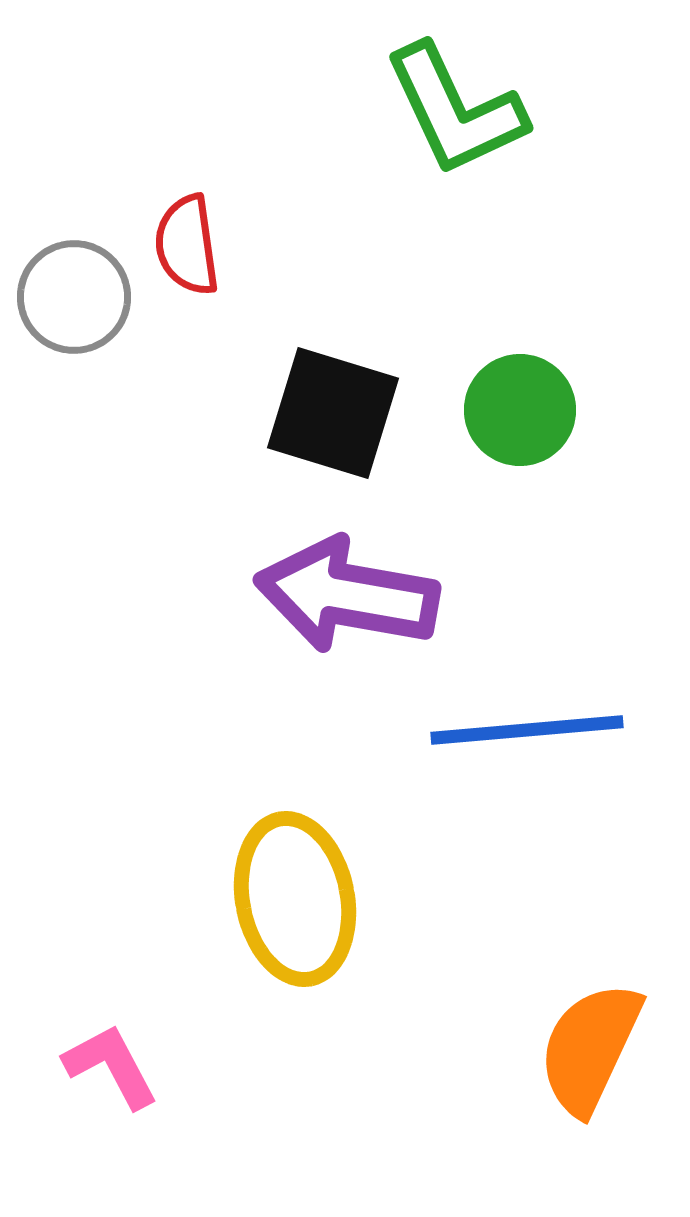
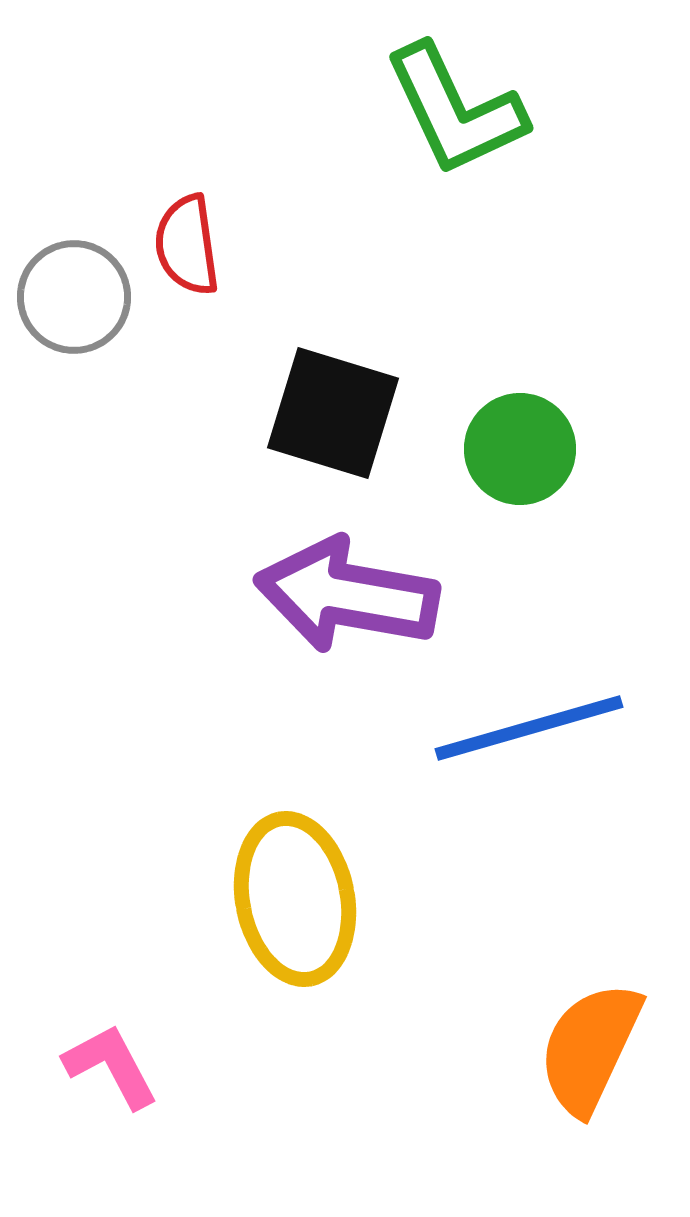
green circle: moved 39 px down
blue line: moved 2 px right, 2 px up; rotated 11 degrees counterclockwise
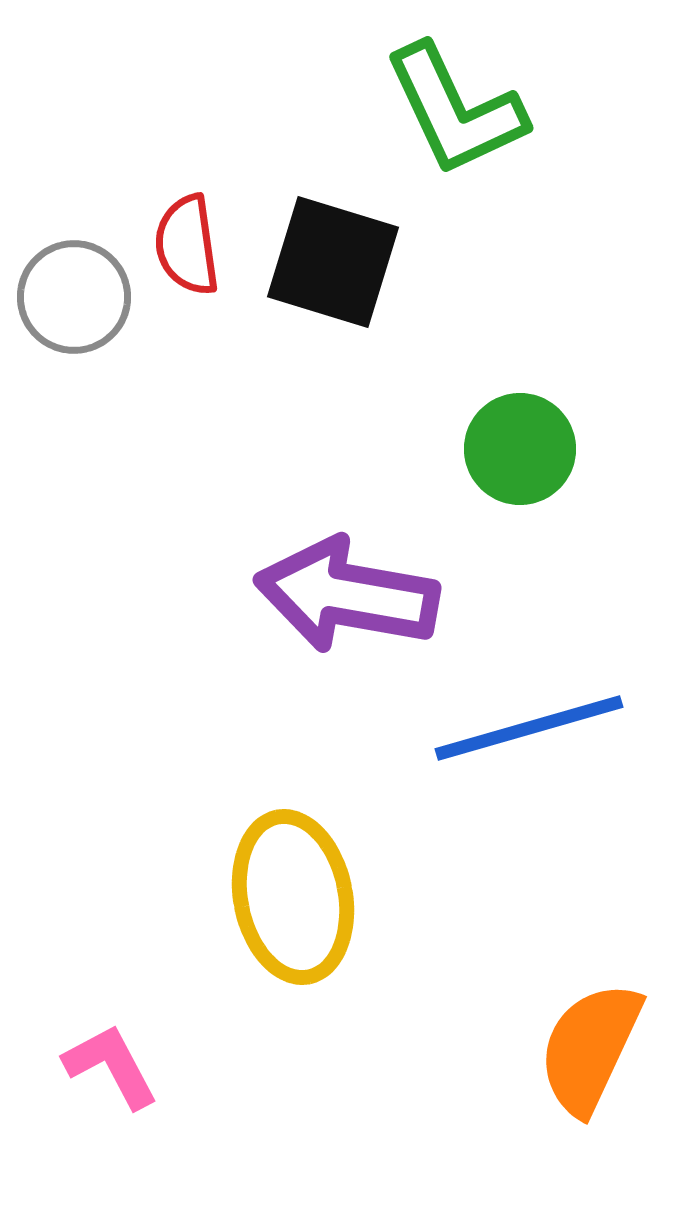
black square: moved 151 px up
yellow ellipse: moved 2 px left, 2 px up
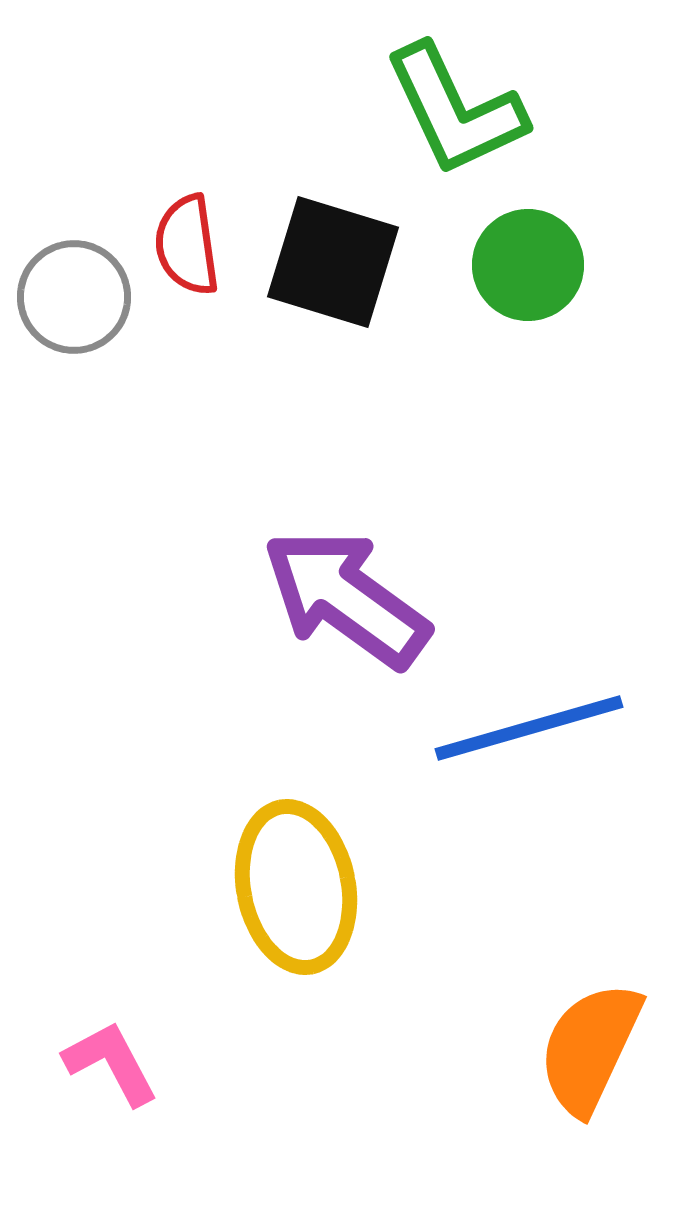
green circle: moved 8 px right, 184 px up
purple arrow: moved 1 px left, 3 px down; rotated 26 degrees clockwise
yellow ellipse: moved 3 px right, 10 px up
pink L-shape: moved 3 px up
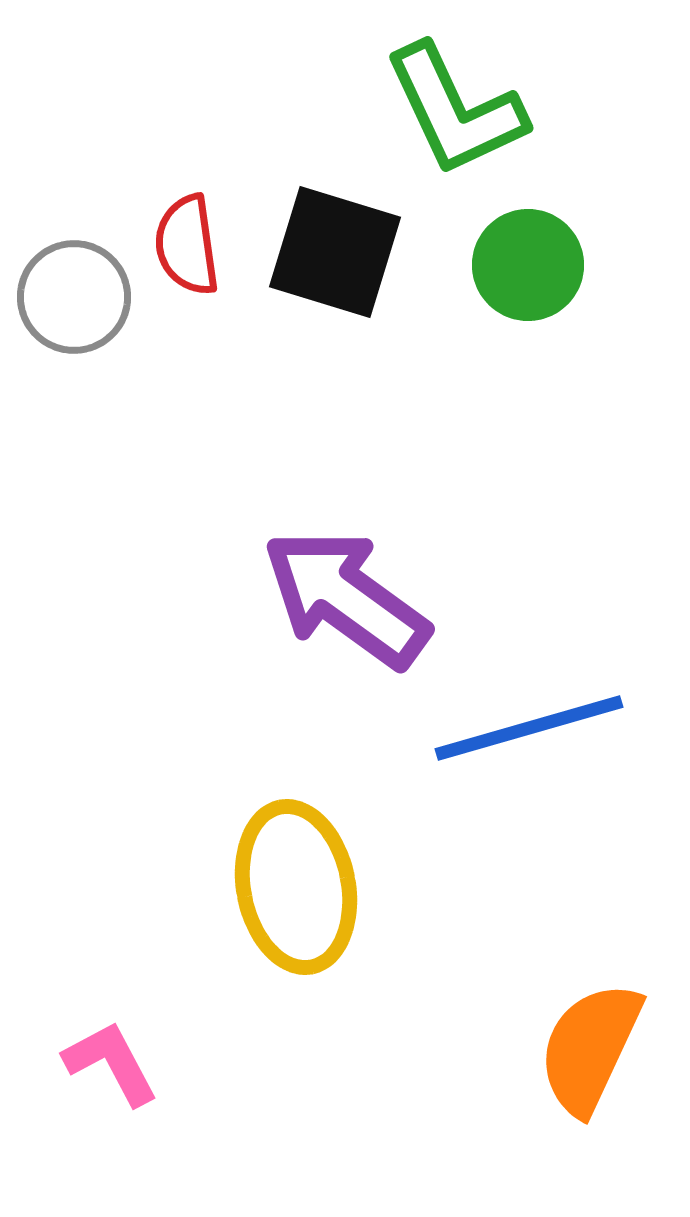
black square: moved 2 px right, 10 px up
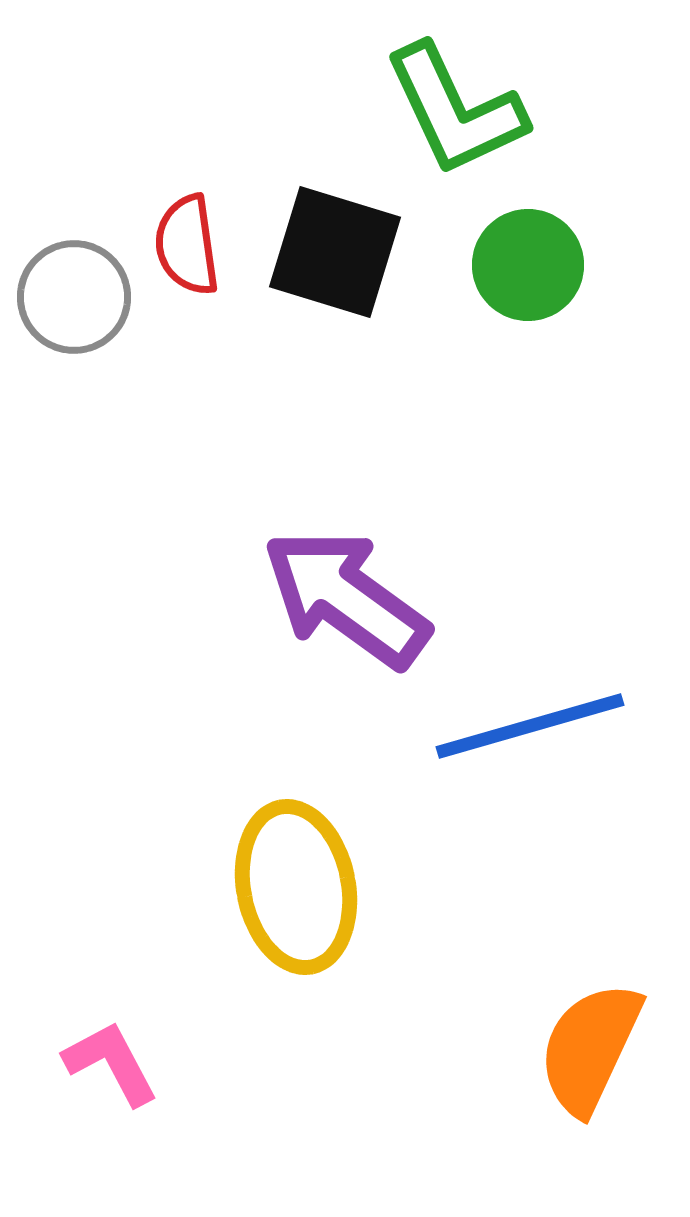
blue line: moved 1 px right, 2 px up
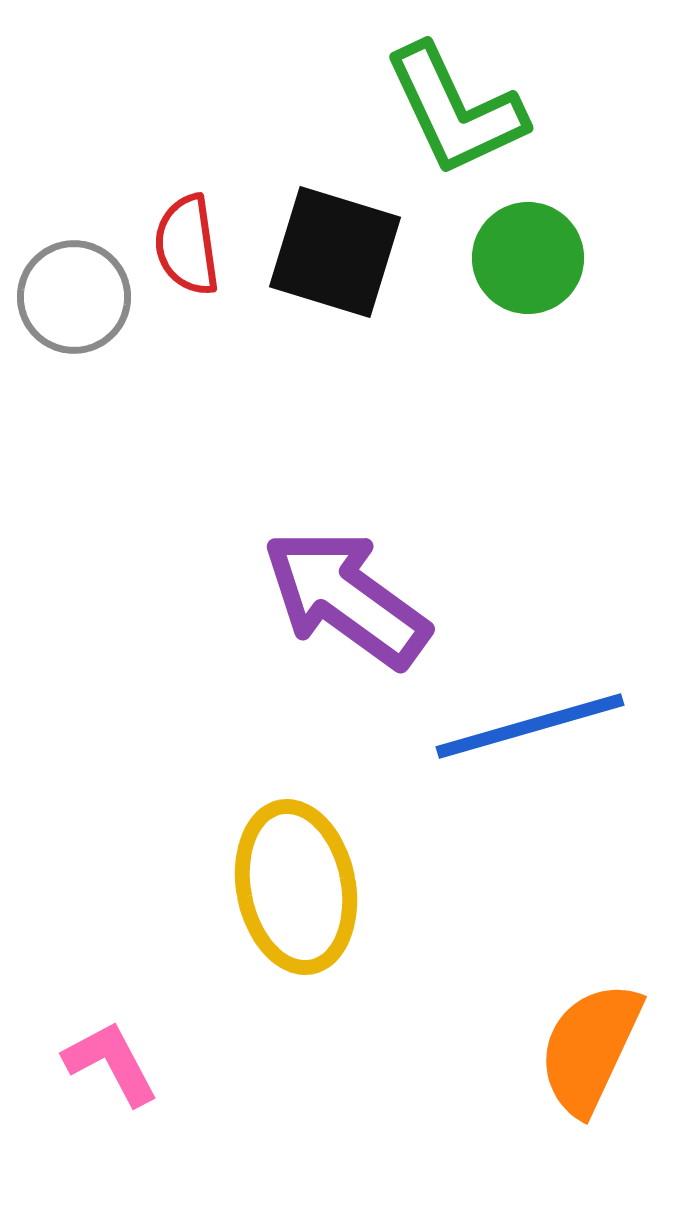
green circle: moved 7 px up
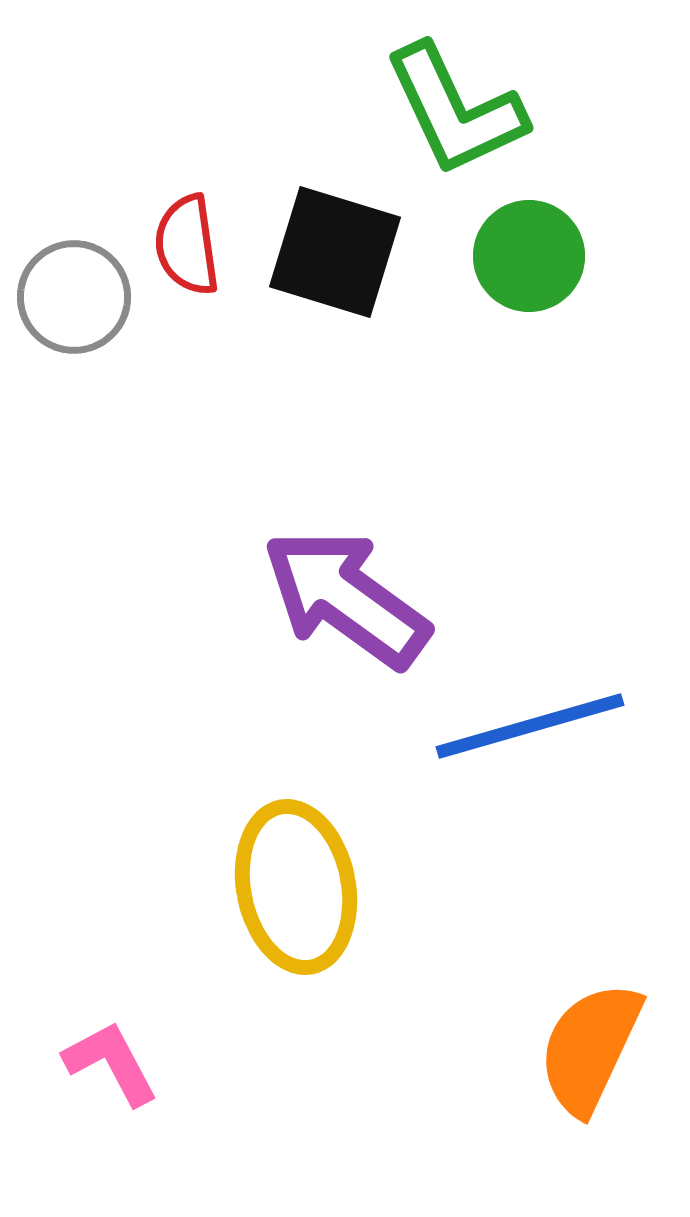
green circle: moved 1 px right, 2 px up
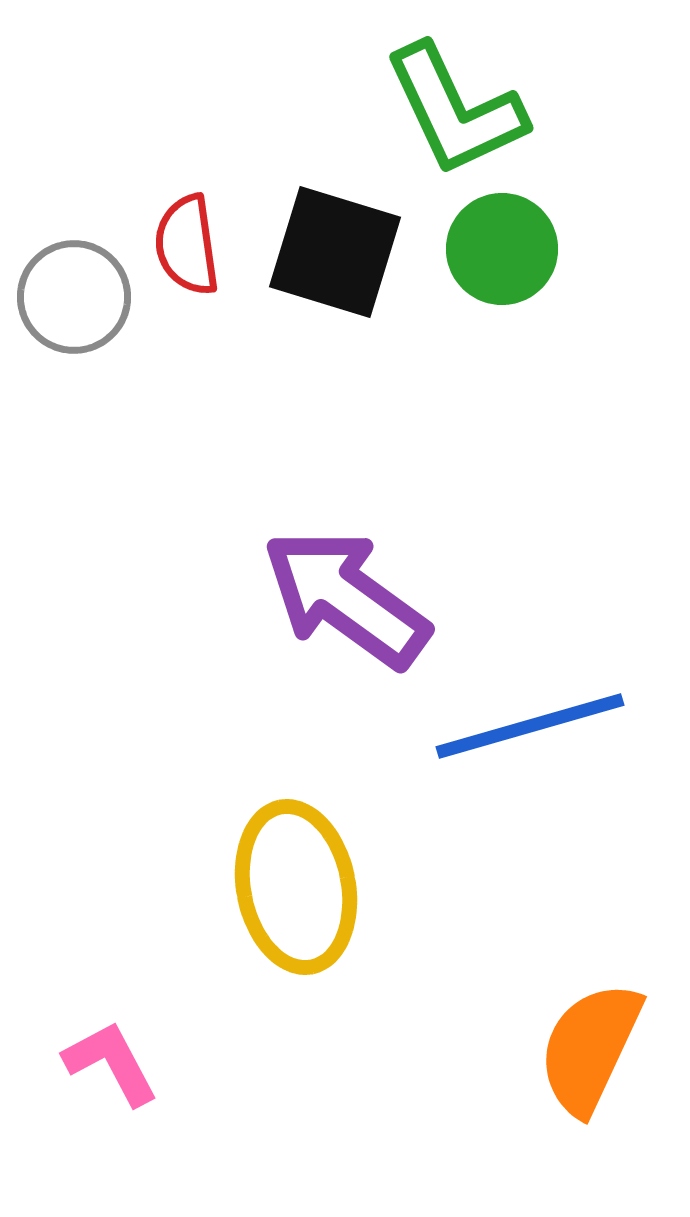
green circle: moved 27 px left, 7 px up
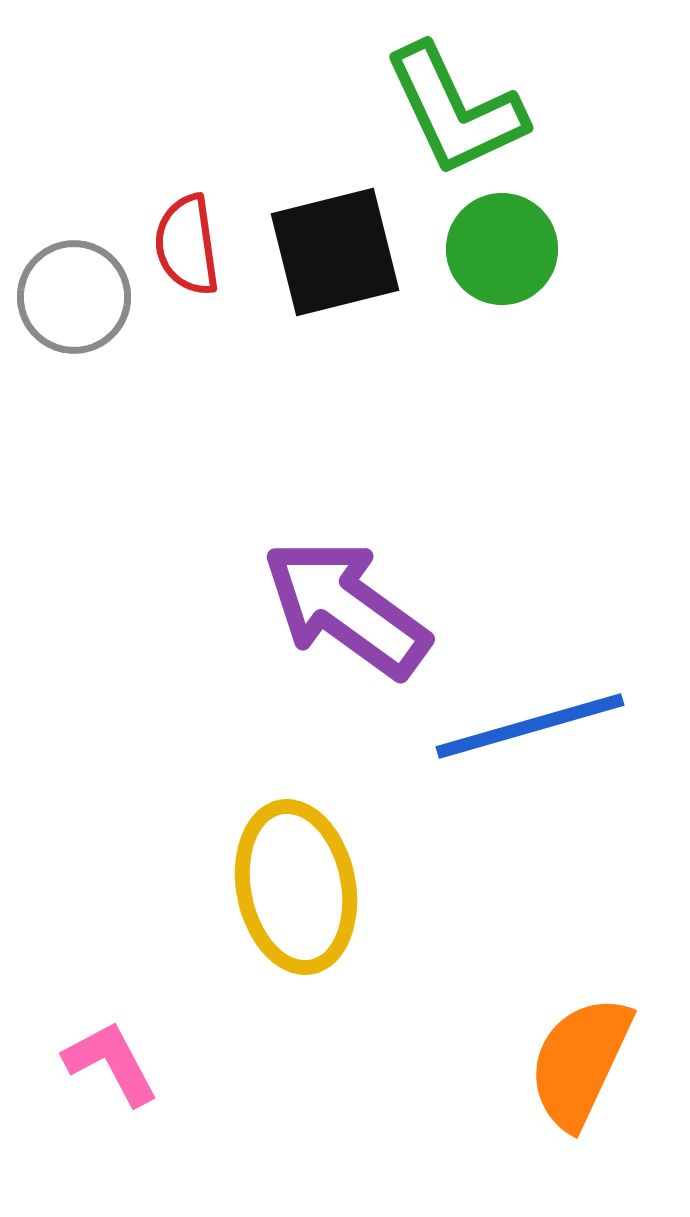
black square: rotated 31 degrees counterclockwise
purple arrow: moved 10 px down
orange semicircle: moved 10 px left, 14 px down
